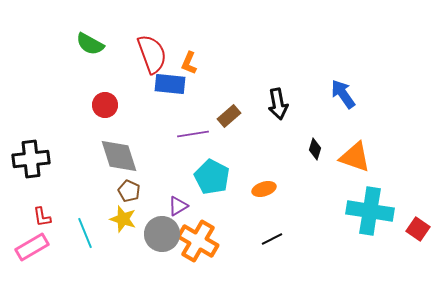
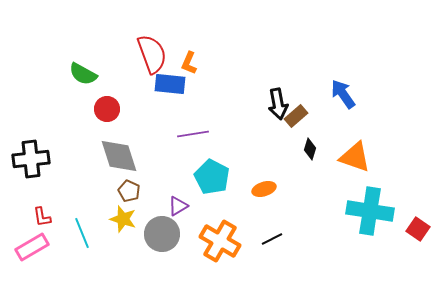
green semicircle: moved 7 px left, 30 px down
red circle: moved 2 px right, 4 px down
brown rectangle: moved 67 px right
black diamond: moved 5 px left
cyan line: moved 3 px left
orange cross: moved 22 px right
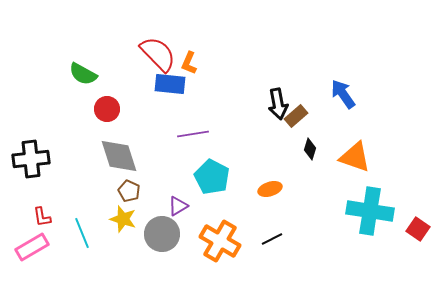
red semicircle: moved 6 px right; rotated 24 degrees counterclockwise
orange ellipse: moved 6 px right
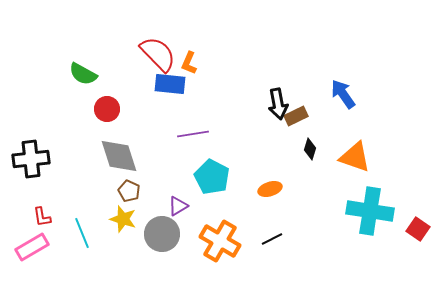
brown rectangle: rotated 15 degrees clockwise
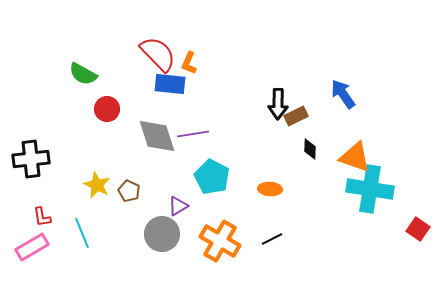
black arrow: rotated 12 degrees clockwise
black diamond: rotated 15 degrees counterclockwise
gray diamond: moved 38 px right, 20 px up
orange ellipse: rotated 20 degrees clockwise
cyan cross: moved 22 px up
yellow star: moved 26 px left, 34 px up; rotated 8 degrees clockwise
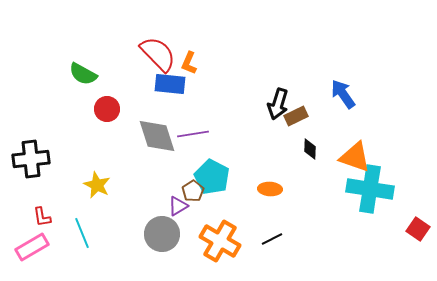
black arrow: rotated 16 degrees clockwise
brown pentagon: moved 64 px right; rotated 15 degrees clockwise
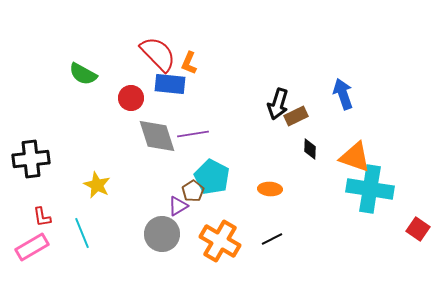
blue arrow: rotated 16 degrees clockwise
red circle: moved 24 px right, 11 px up
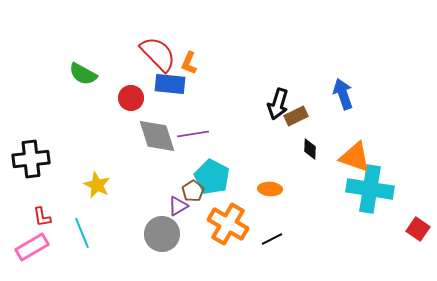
orange cross: moved 8 px right, 17 px up
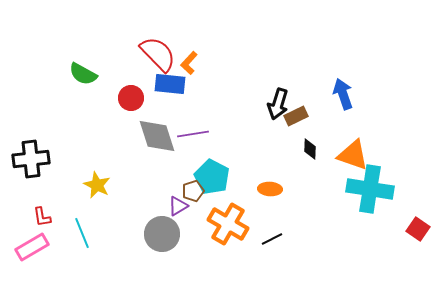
orange L-shape: rotated 20 degrees clockwise
orange triangle: moved 2 px left, 2 px up
brown pentagon: rotated 15 degrees clockwise
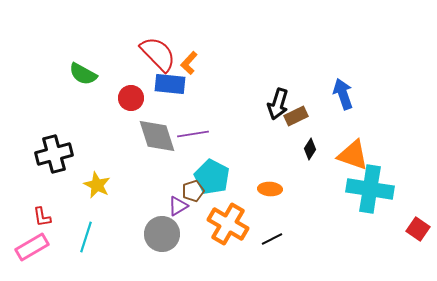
black diamond: rotated 30 degrees clockwise
black cross: moved 23 px right, 5 px up; rotated 9 degrees counterclockwise
cyan line: moved 4 px right, 4 px down; rotated 40 degrees clockwise
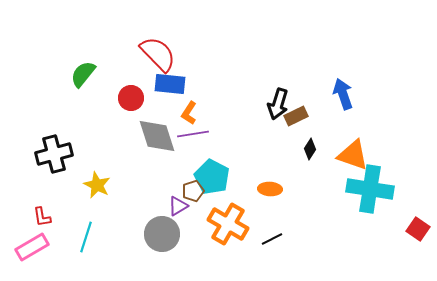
orange L-shape: moved 50 px down; rotated 10 degrees counterclockwise
green semicircle: rotated 100 degrees clockwise
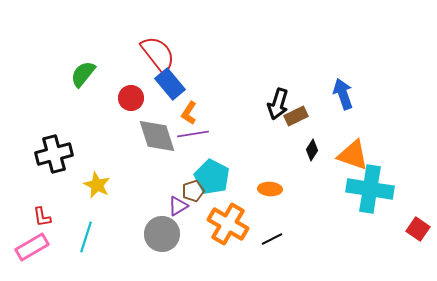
red semicircle: rotated 6 degrees clockwise
blue rectangle: rotated 44 degrees clockwise
black diamond: moved 2 px right, 1 px down
